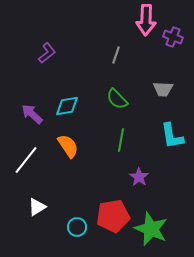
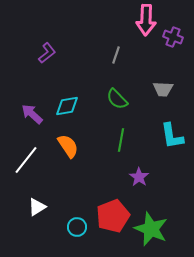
red pentagon: rotated 12 degrees counterclockwise
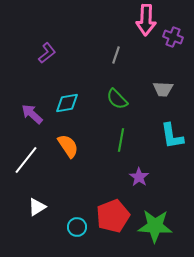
cyan diamond: moved 3 px up
green star: moved 4 px right, 3 px up; rotated 20 degrees counterclockwise
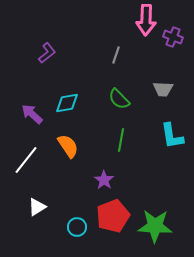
green semicircle: moved 2 px right
purple star: moved 35 px left, 3 px down
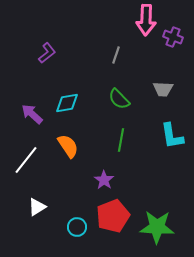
green star: moved 2 px right, 1 px down
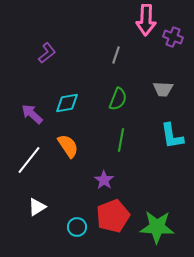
green semicircle: moved 1 px left; rotated 115 degrees counterclockwise
white line: moved 3 px right
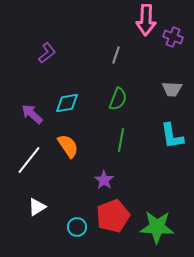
gray trapezoid: moved 9 px right
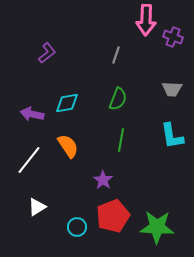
purple arrow: rotated 30 degrees counterclockwise
purple star: moved 1 px left
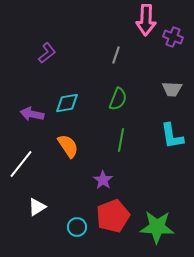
white line: moved 8 px left, 4 px down
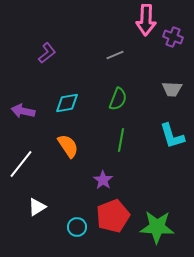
gray line: moved 1 px left; rotated 48 degrees clockwise
purple arrow: moved 9 px left, 3 px up
cyan L-shape: rotated 8 degrees counterclockwise
